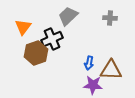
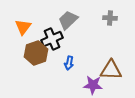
gray trapezoid: moved 4 px down
blue arrow: moved 20 px left
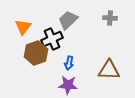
brown triangle: moved 2 px left
purple star: moved 25 px left
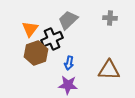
orange triangle: moved 7 px right, 2 px down
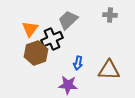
gray cross: moved 3 px up
blue arrow: moved 9 px right
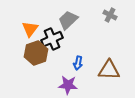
gray cross: rotated 24 degrees clockwise
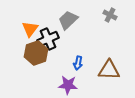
black cross: moved 4 px left
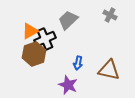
orange triangle: moved 2 px down; rotated 24 degrees clockwise
black cross: moved 3 px left
brown hexagon: moved 2 px left, 1 px down
brown triangle: rotated 10 degrees clockwise
purple star: rotated 18 degrees clockwise
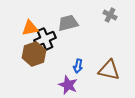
gray trapezoid: moved 3 px down; rotated 30 degrees clockwise
orange triangle: moved 3 px up; rotated 18 degrees clockwise
blue arrow: moved 3 px down
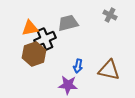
purple star: rotated 18 degrees counterclockwise
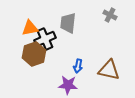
gray trapezoid: rotated 70 degrees counterclockwise
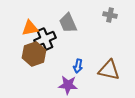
gray cross: rotated 16 degrees counterclockwise
gray trapezoid: rotated 30 degrees counterclockwise
